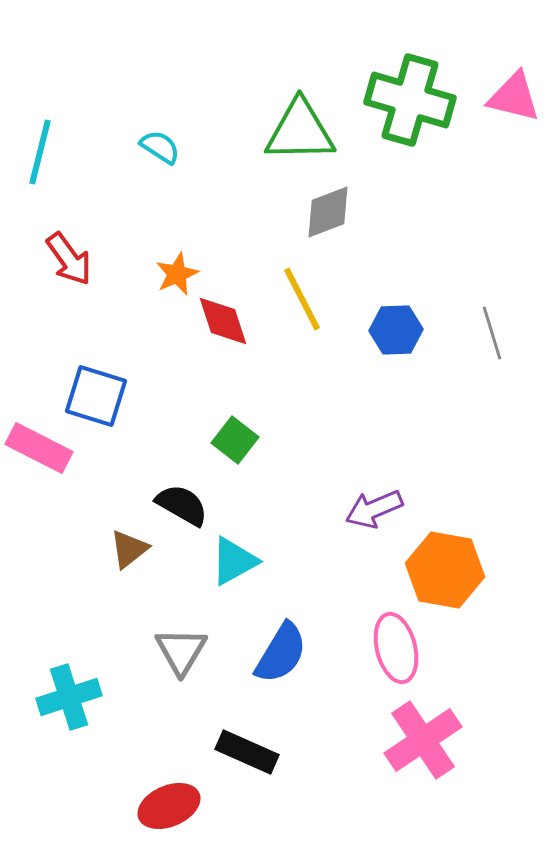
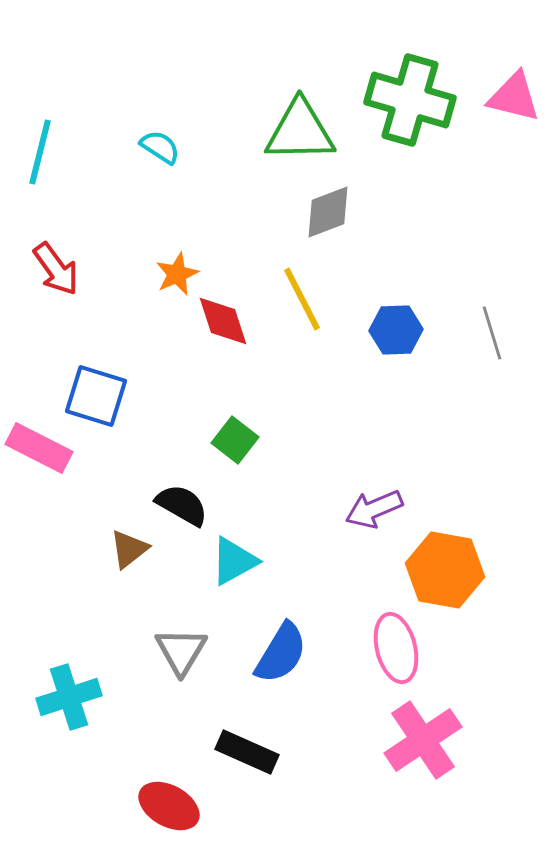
red arrow: moved 13 px left, 10 px down
red ellipse: rotated 52 degrees clockwise
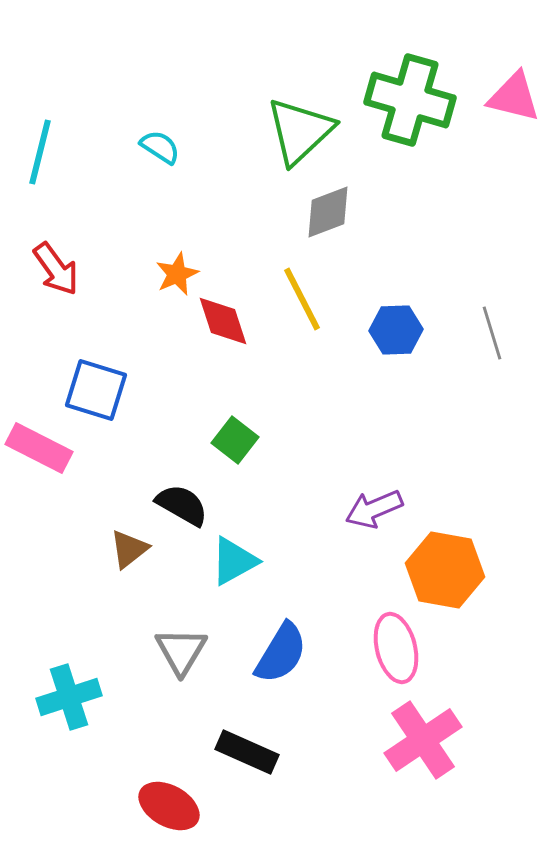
green triangle: rotated 42 degrees counterclockwise
blue square: moved 6 px up
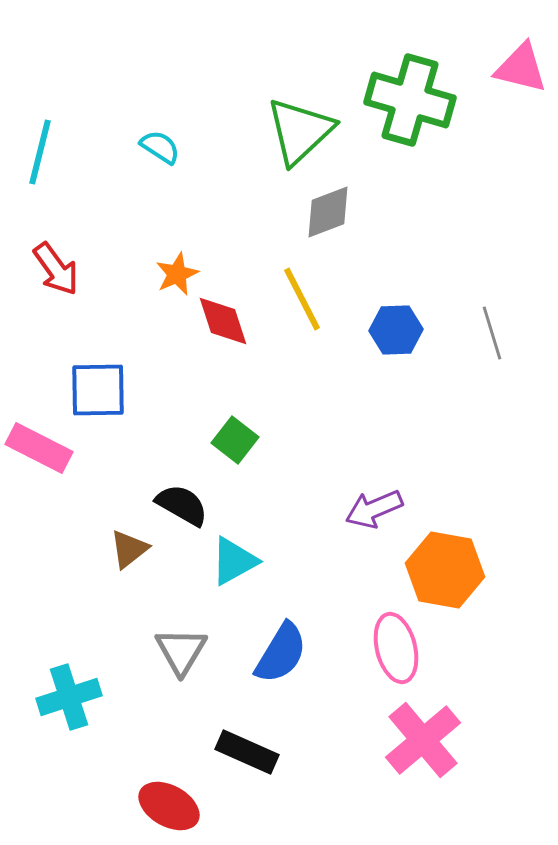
pink triangle: moved 7 px right, 29 px up
blue square: moved 2 px right; rotated 18 degrees counterclockwise
pink cross: rotated 6 degrees counterclockwise
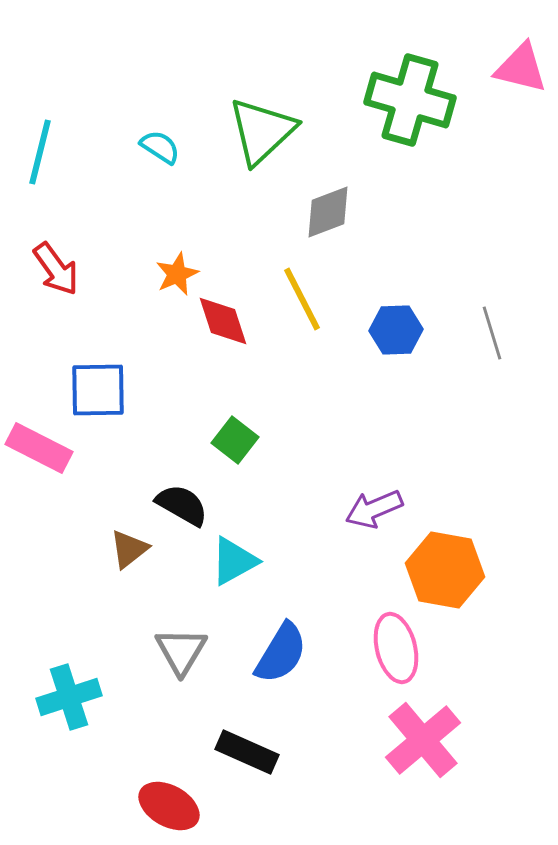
green triangle: moved 38 px left
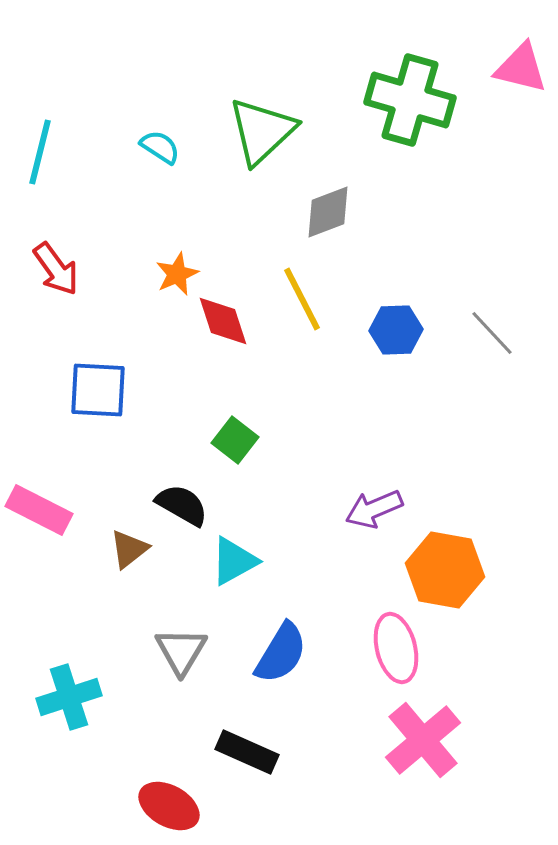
gray line: rotated 26 degrees counterclockwise
blue square: rotated 4 degrees clockwise
pink rectangle: moved 62 px down
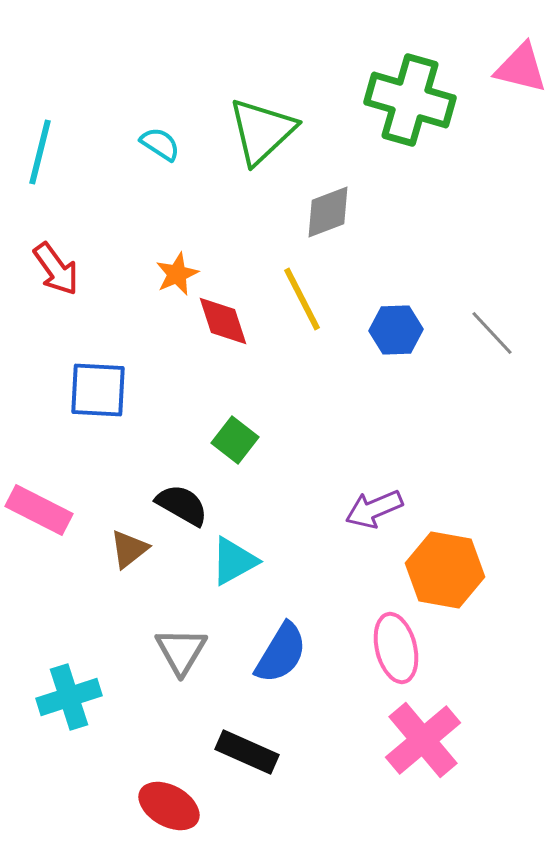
cyan semicircle: moved 3 px up
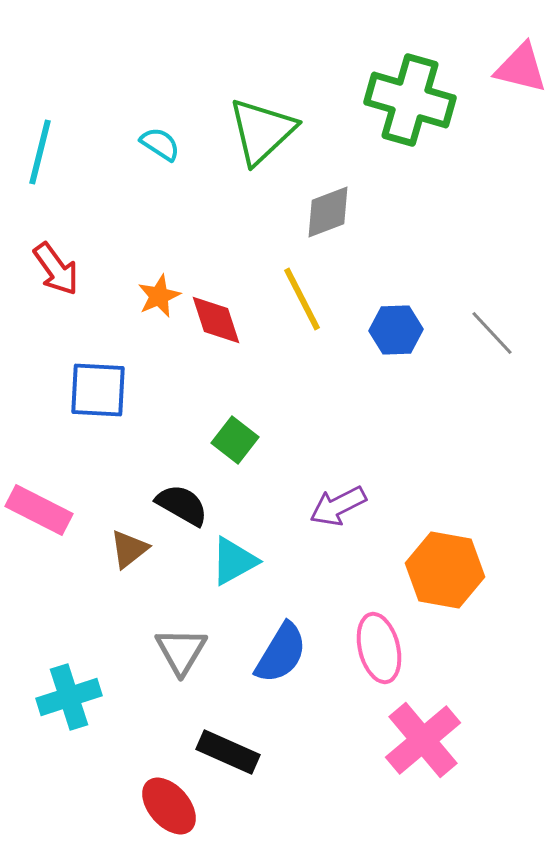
orange star: moved 18 px left, 22 px down
red diamond: moved 7 px left, 1 px up
purple arrow: moved 36 px left, 3 px up; rotated 4 degrees counterclockwise
pink ellipse: moved 17 px left
black rectangle: moved 19 px left
red ellipse: rotated 20 degrees clockwise
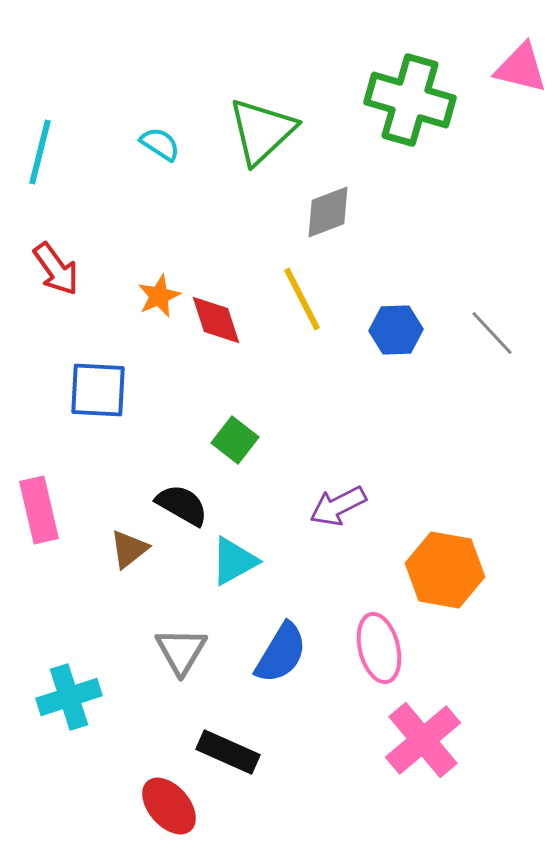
pink rectangle: rotated 50 degrees clockwise
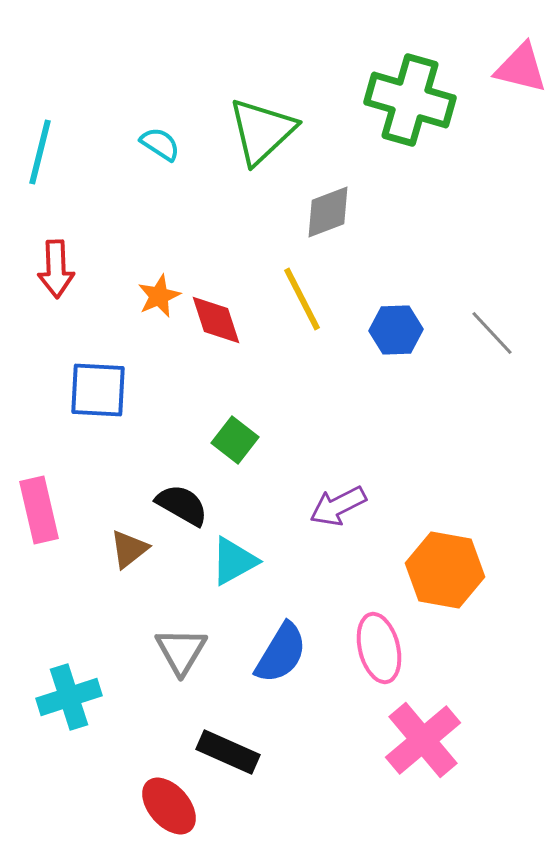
red arrow: rotated 34 degrees clockwise
